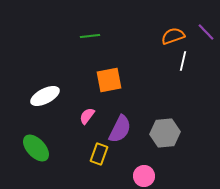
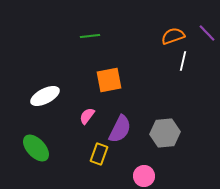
purple line: moved 1 px right, 1 px down
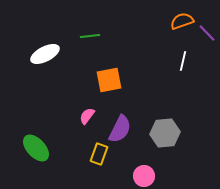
orange semicircle: moved 9 px right, 15 px up
white ellipse: moved 42 px up
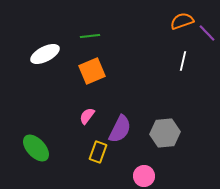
orange square: moved 17 px left, 9 px up; rotated 12 degrees counterclockwise
yellow rectangle: moved 1 px left, 2 px up
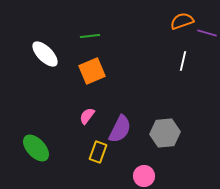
purple line: rotated 30 degrees counterclockwise
white ellipse: rotated 72 degrees clockwise
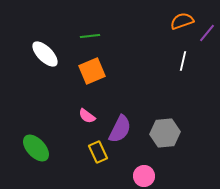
purple line: rotated 66 degrees counterclockwise
pink semicircle: rotated 90 degrees counterclockwise
yellow rectangle: rotated 45 degrees counterclockwise
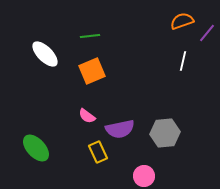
purple semicircle: rotated 52 degrees clockwise
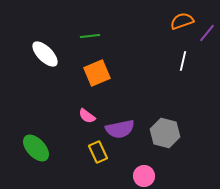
orange square: moved 5 px right, 2 px down
gray hexagon: rotated 20 degrees clockwise
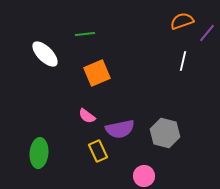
green line: moved 5 px left, 2 px up
green ellipse: moved 3 px right, 5 px down; rotated 48 degrees clockwise
yellow rectangle: moved 1 px up
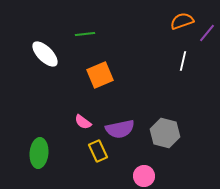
orange square: moved 3 px right, 2 px down
pink semicircle: moved 4 px left, 6 px down
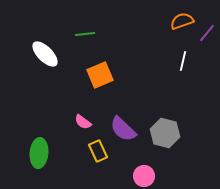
purple semicircle: moved 3 px right; rotated 56 degrees clockwise
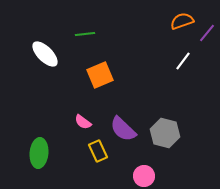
white line: rotated 24 degrees clockwise
